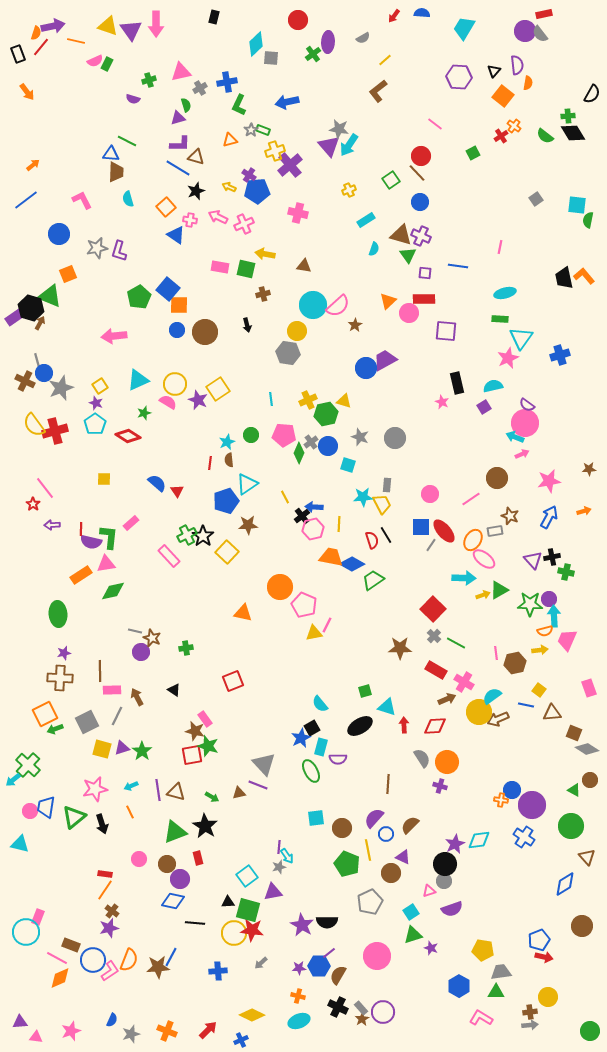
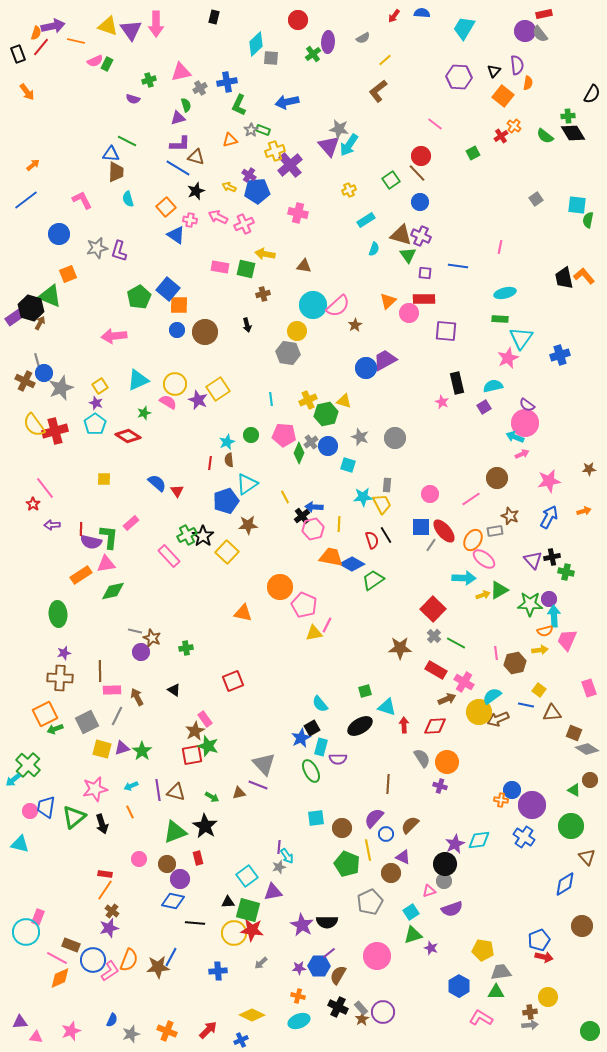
brown star at (195, 731): rotated 30 degrees clockwise
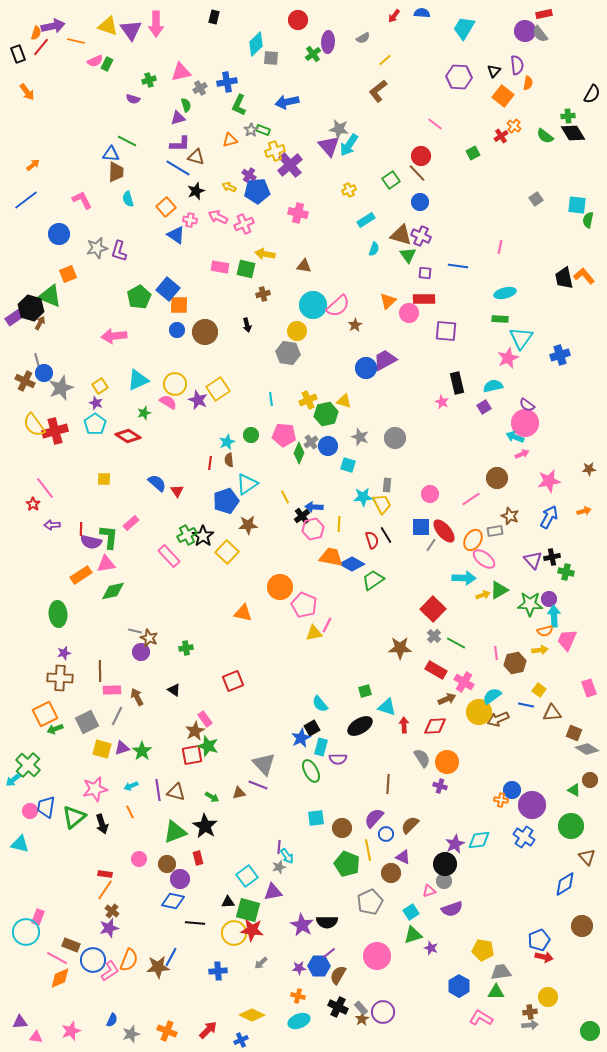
brown star at (152, 638): moved 3 px left
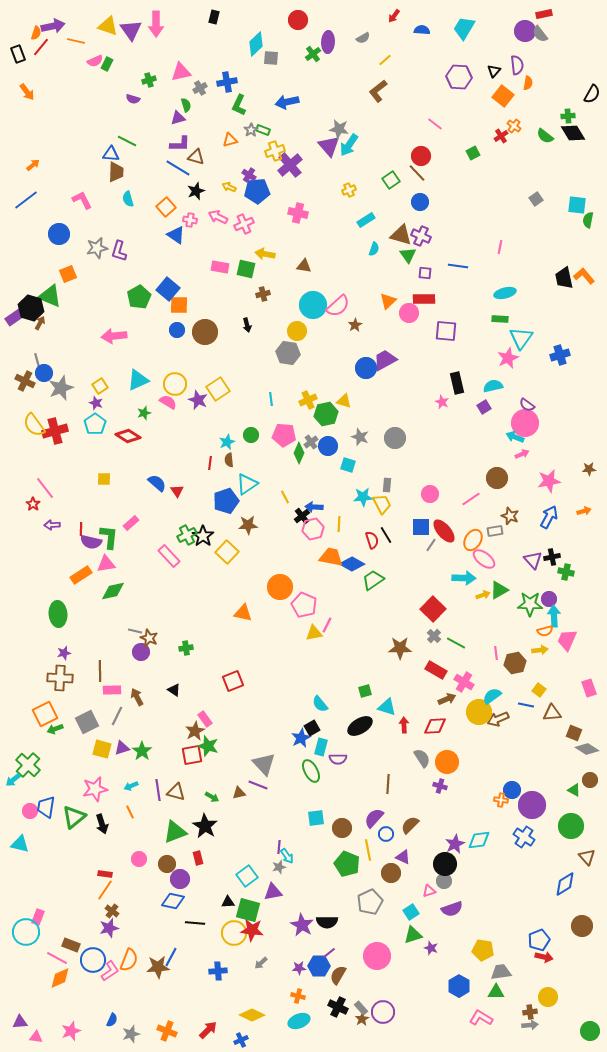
blue semicircle at (422, 13): moved 17 px down
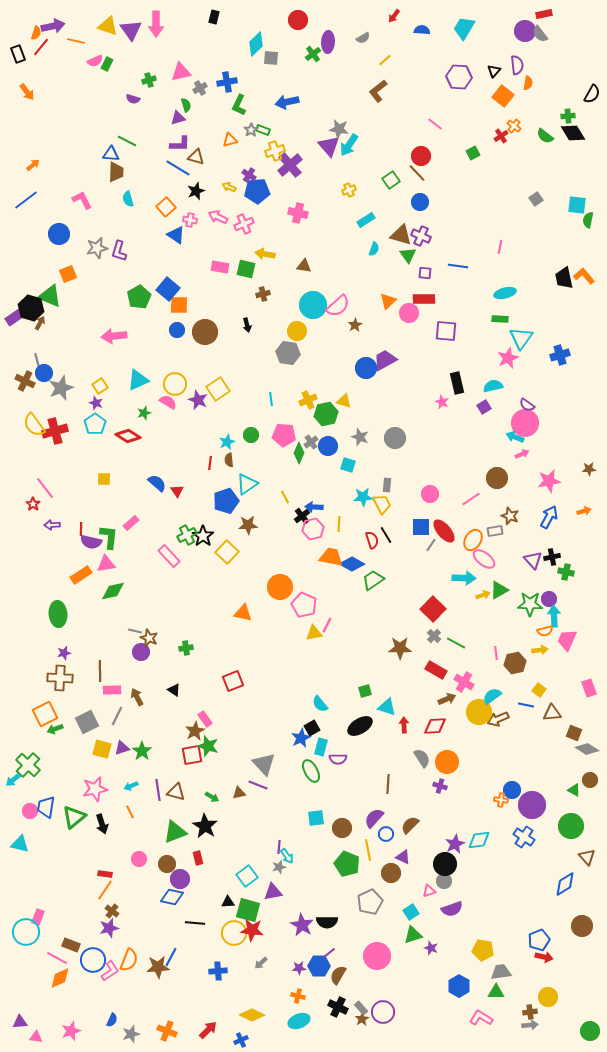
blue diamond at (173, 901): moved 1 px left, 4 px up
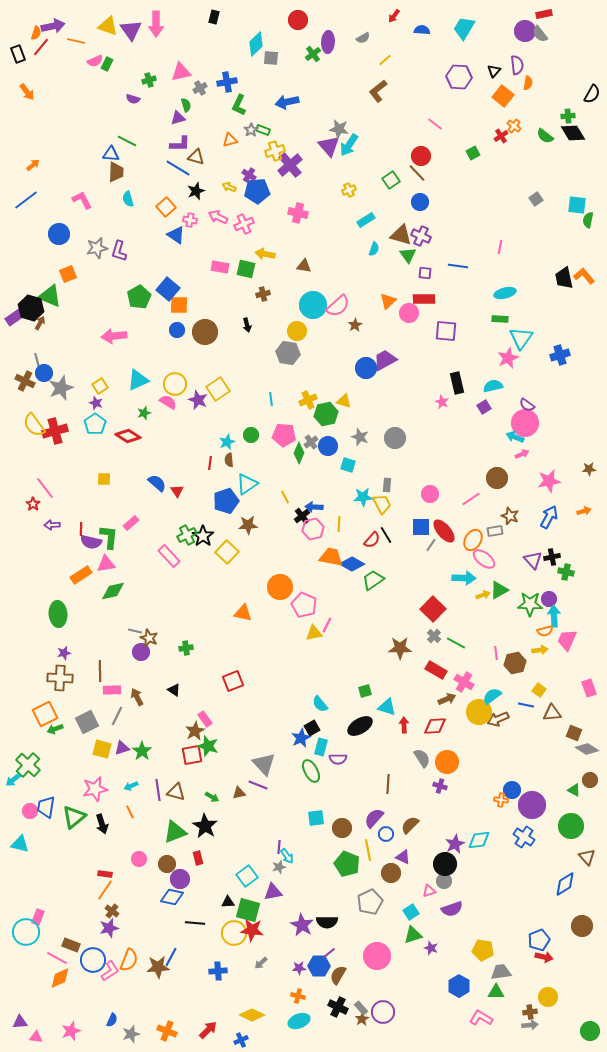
red semicircle at (372, 540): rotated 60 degrees clockwise
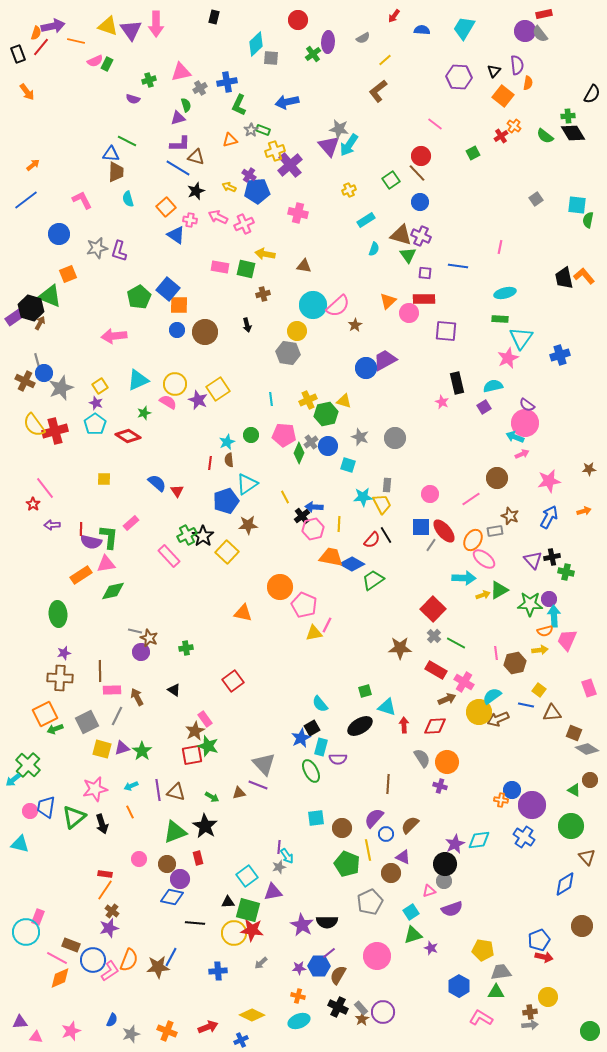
red square at (233, 681): rotated 15 degrees counterclockwise
red arrow at (208, 1030): moved 3 px up; rotated 24 degrees clockwise
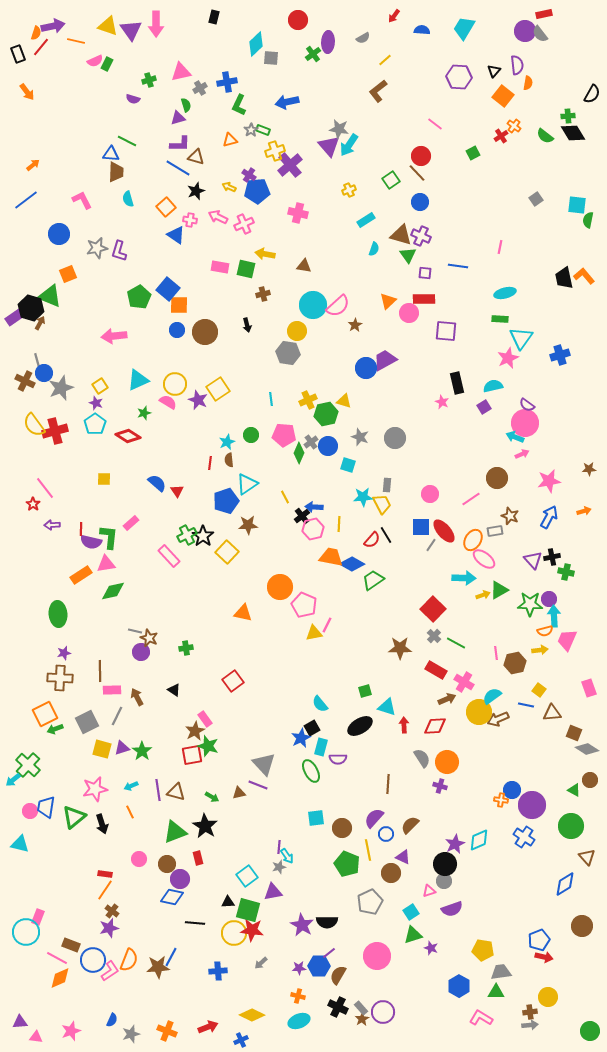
cyan diamond at (479, 840): rotated 15 degrees counterclockwise
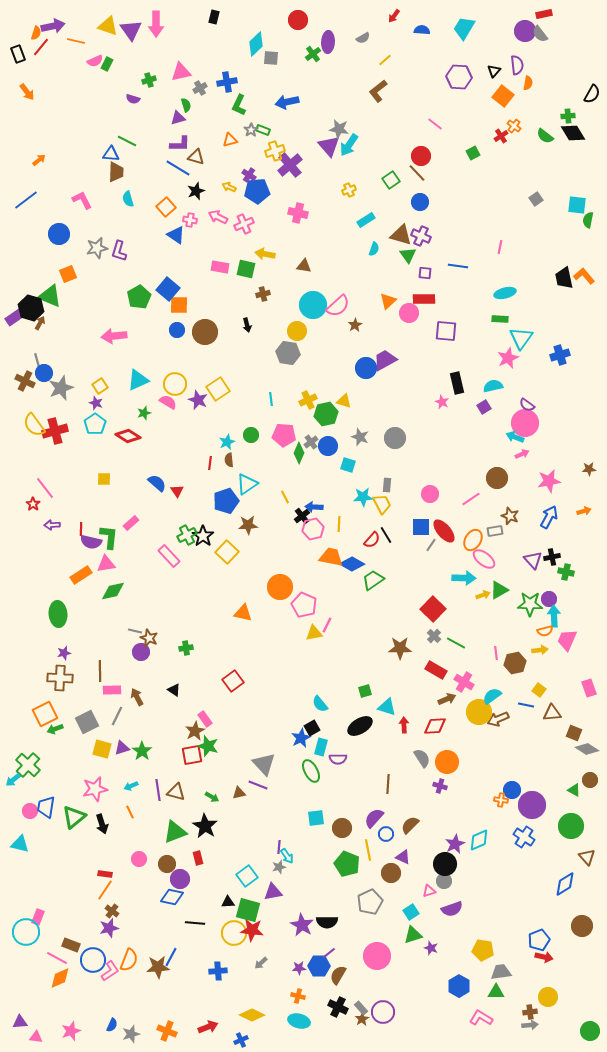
orange arrow at (33, 165): moved 6 px right, 5 px up
blue semicircle at (112, 1020): moved 5 px down
cyan ellipse at (299, 1021): rotated 35 degrees clockwise
